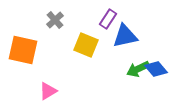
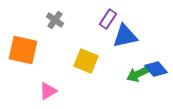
gray cross: rotated 12 degrees counterclockwise
yellow square: moved 16 px down
green arrow: moved 5 px down
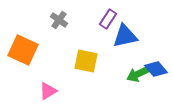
gray cross: moved 4 px right
orange square: rotated 12 degrees clockwise
yellow square: rotated 10 degrees counterclockwise
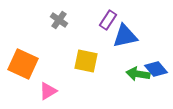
purple rectangle: moved 1 px down
orange square: moved 14 px down
green arrow: rotated 35 degrees clockwise
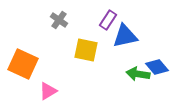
yellow square: moved 11 px up
blue diamond: moved 1 px right, 2 px up
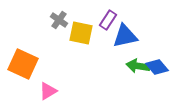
yellow square: moved 5 px left, 17 px up
green arrow: moved 8 px up
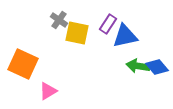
purple rectangle: moved 4 px down
yellow square: moved 4 px left
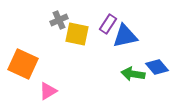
gray cross: rotated 30 degrees clockwise
yellow square: moved 1 px down
green arrow: moved 5 px left, 8 px down
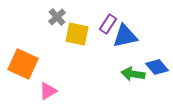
gray cross: moved 2 px left, 3 px up; rotated 18 degrees counterclockwise
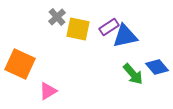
purple rectangle: moved 1 px right, 3 px down; rotated 24 degrees clockwise
yellow square: moved 1 px right, 5 px up
orange square: moved 3 px left
green arrow: rotated 140 degrees counterclockwise
